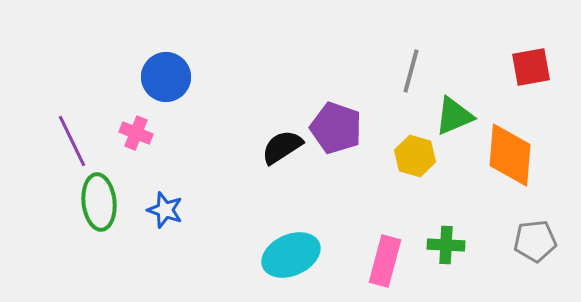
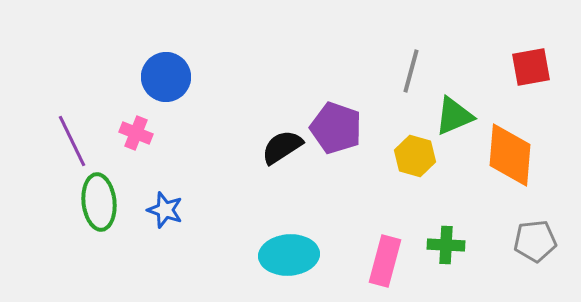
cyan ellipse: moved 2 px left; rotated 20 degrees clockwise
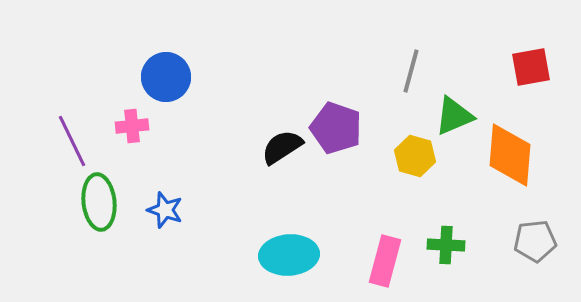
pink cross: moved 4 px left, 7 px up; rotated 28 degrees counterclockwise
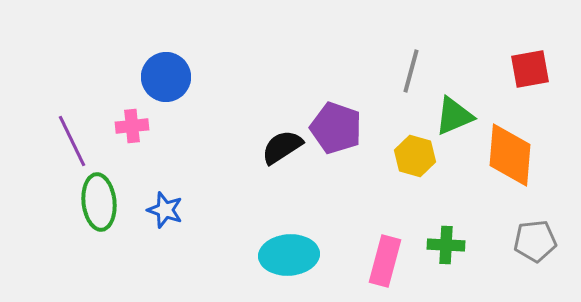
red square: moved 1 px left, 2 px down
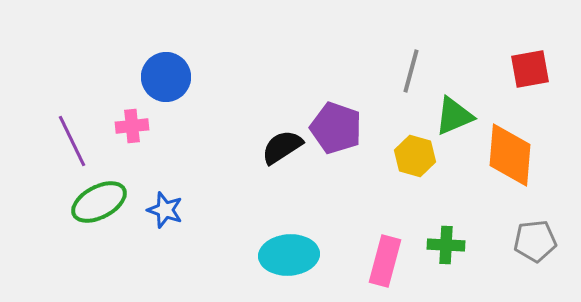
green ellipse: rotated 68 degrees clockwise
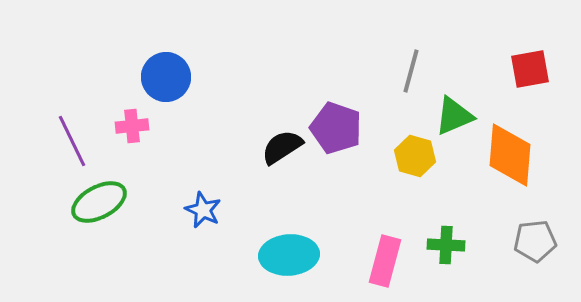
blue star: moved 38 px right; rotated 6 degrees clockwise
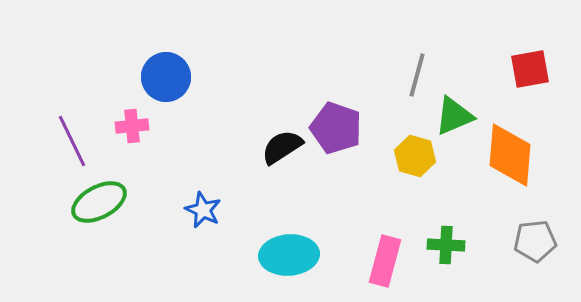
gray line: moved 6 px right, 4 px down
